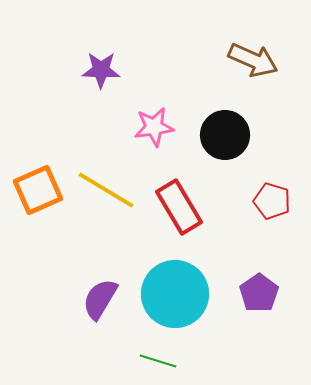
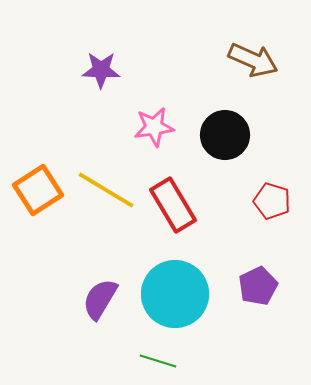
orange square: rotated 9 degrees counterclockwise
red rectangle: moved 6 px left, 2 px up
purple pentagon: moved 1 px left, 7 px up; rotated 9 degrees clockwise
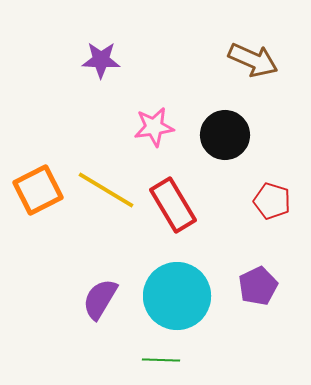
purple star: moved 10 px up
orange square: rotated 6 degrees clockwise
cyan circle: moved 2 px right, 2 px down
green line: moved 3 px right, 1 px up; rotated 15 degrees counterclockwise
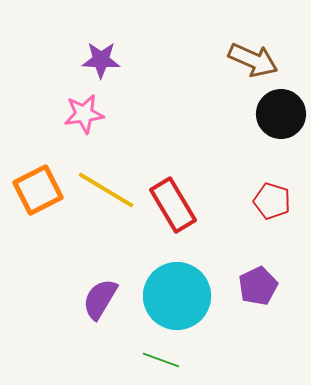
pink star: moved 70 px left, 13 px up
black circle: moved 56 px right, 21 px up
green line: rotated 18 degrees clockwise
